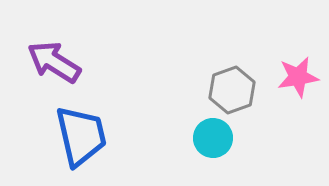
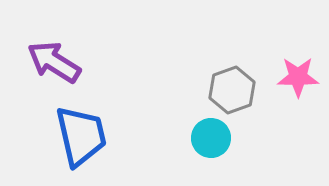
pink star: rotated 9 degrees clockwise
cyan circle: moved 2 px left
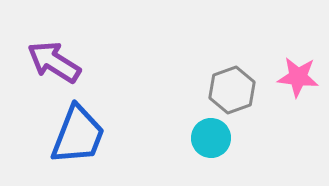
pink star: rotated 6 degrees clockwise
blue trapezoid: moved 3 px left, 1 px up; rotated 34 degrees clockwise
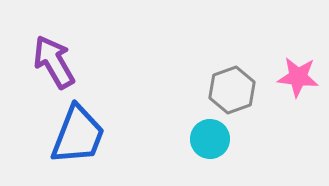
purple arrow: rotated 28 degrees clockwise
cyan circle: moved 1 px left, 1 px down
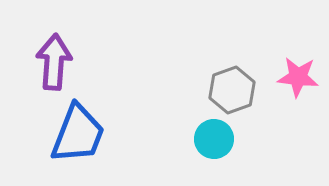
purple arrow: rotated 34 degrees clockwise
blue trapezoid: moved 1 px up
cyan circle: moved 4 px right
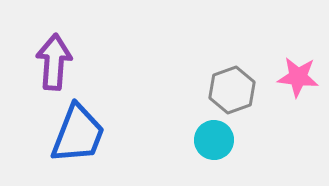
cyan circle: moved 1 px down
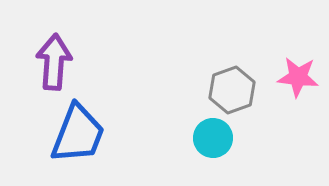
cyan circle: moved 1 px left, 2 px up
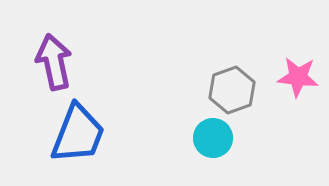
purple arrow: rotated 16 degrees counterclockwise
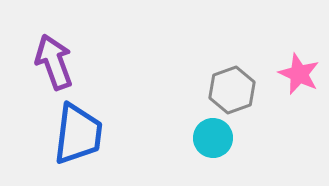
purple arrow: rotated 8 degrees counterclockwise
pink star: moved 1 px right, 3 px up; rotated 18 degrees clockwise
blue trapezoid: rotated 14 degrees counterclockwise
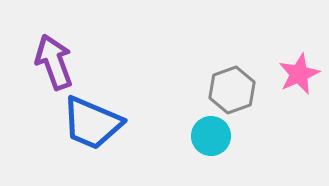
pink star: rotated 24 degrees clockwise
blue trapezoid: moved 14 px right, 11 px up; rotated 106 degrees clockwise
cyan circle: moved 2 px left, 2 px up
